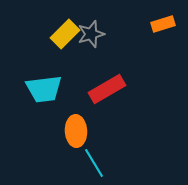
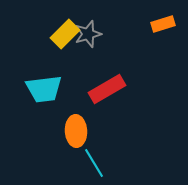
gray star: moved 3 px left
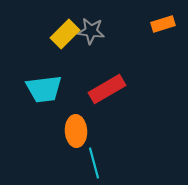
gray star: moved 3 px right, 3 px up; rotated 24 degrees clockwise
cyan line: rotated 16 degrees clockwise
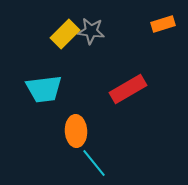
red rectangle: moved 21 px right
cyan line: rotated 24 degrees counterclockwise
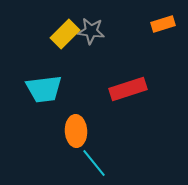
red rectangle: rotated 12 degrees clockwise
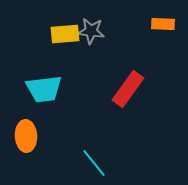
orange rectangle: rotated 20 degrees clockwise
yellow rectangle: rotated 40 degrees clockwise
red rectangle: rotated 36 degrees counterclockwise
orange ellipse: moved 50 px left, 5 px down
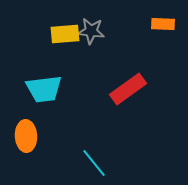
red rectangle: rotated 18 degrees clockwise
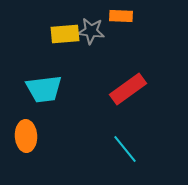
orange rectangle: moved 42 px left, 8 px up
cyan line: moved 31 px right, 14 px up
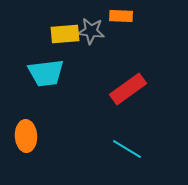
cyan trapezoid: moved 2 px right, 16 px up
cyan line: moved 2 px right; rotated 20 degrees counterclockwise
